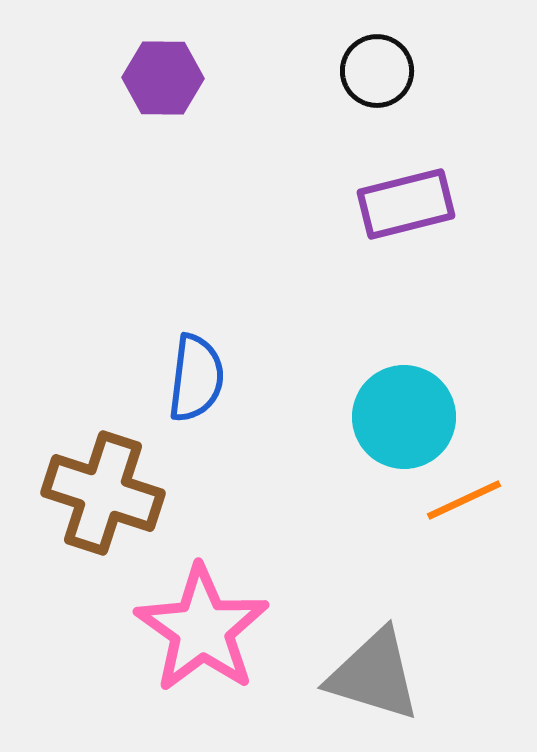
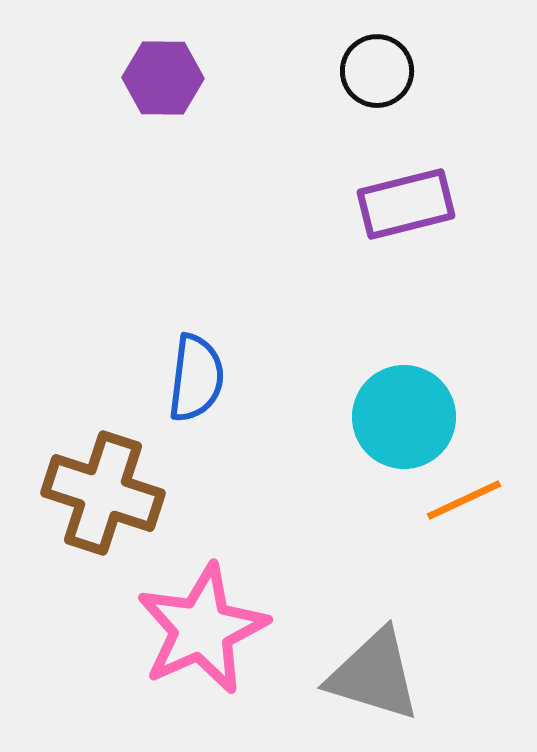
pink star: rotated 13 degrees clockwise
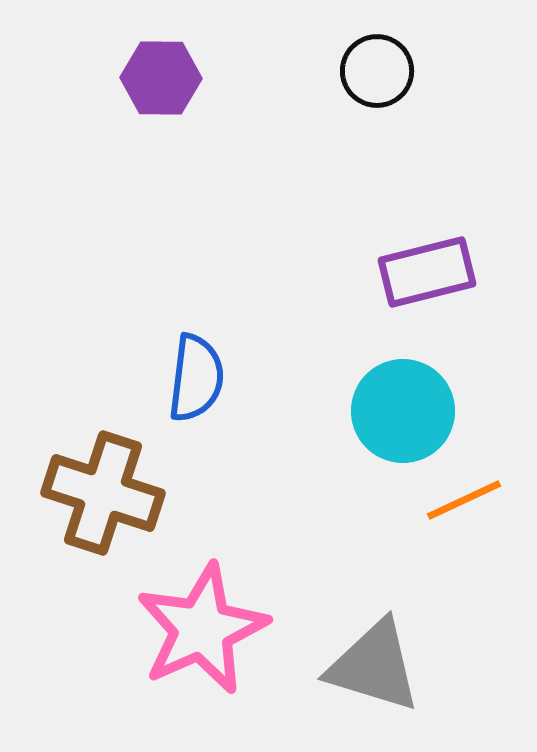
purple hexagon: moved 2 px left
purple rectangle: moved 21 px right, 68 px down
cyan circle: moved 1 px left, 6 px up
gray triangle: moved 9 px up
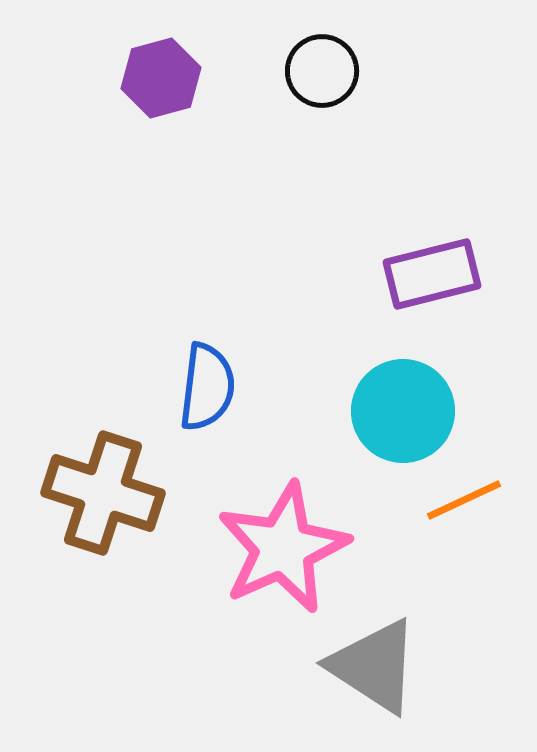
black circle: moved 55 px left
purple hexagon: rotated 16 degrees counterclockwise
purple rectangle: moved 5 px right, 2 px down
blue semicircle: moved 11 px right, 9 px down
pink star: moved 81 px right, 81 px up
gray triangle: rotated 16 degrees clockwise
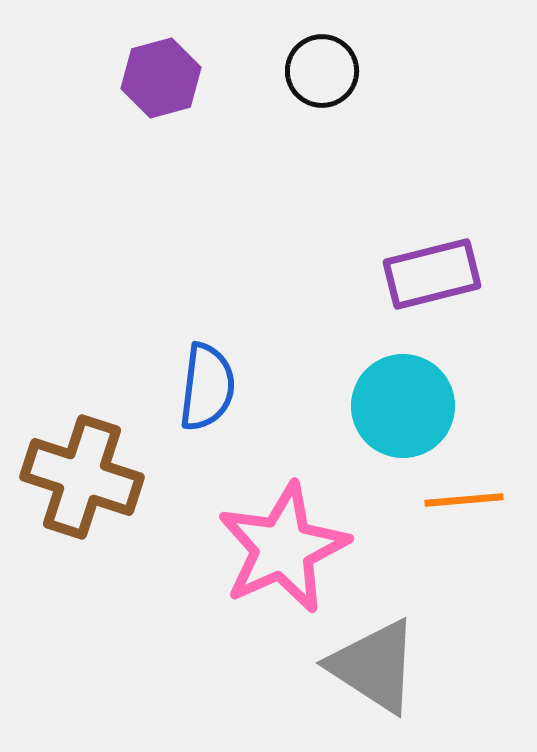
cyan circle: moved 5 px up
brown cross: moved 21 px left, 16 px up
orange line: rotated 20 degrees clockwise
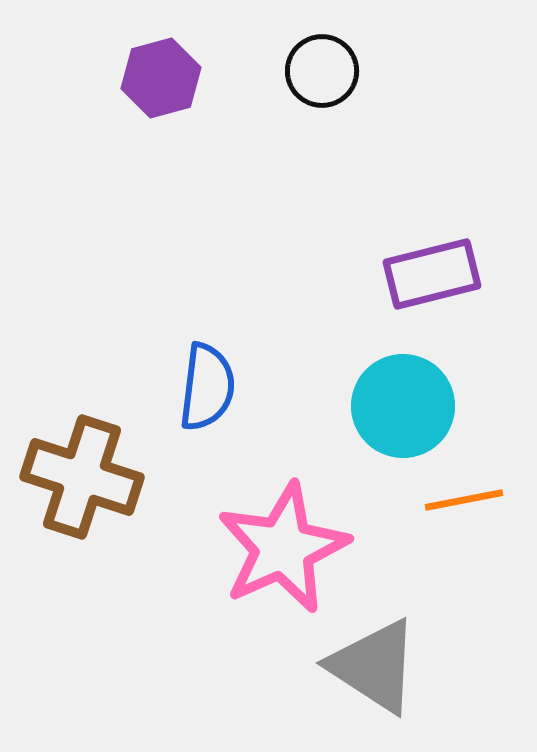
orange line: rotated 6 degrees counterclockwise
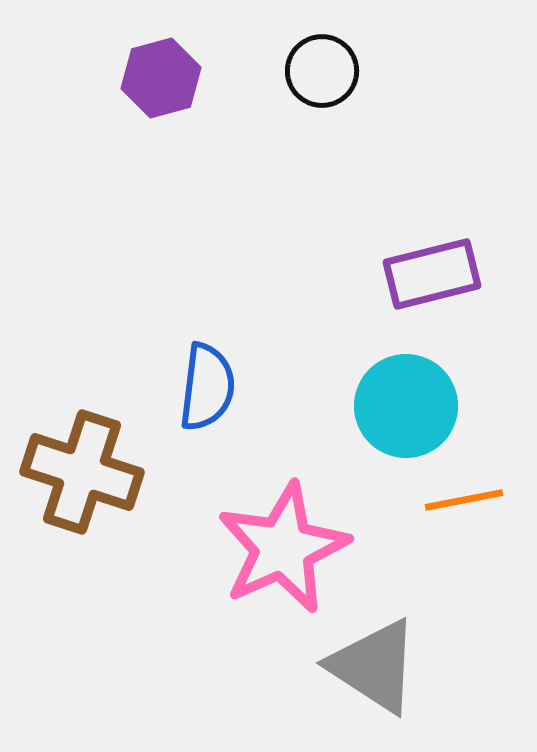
cyan circle: moved 3 px right
brown cross: moved 5 px up
